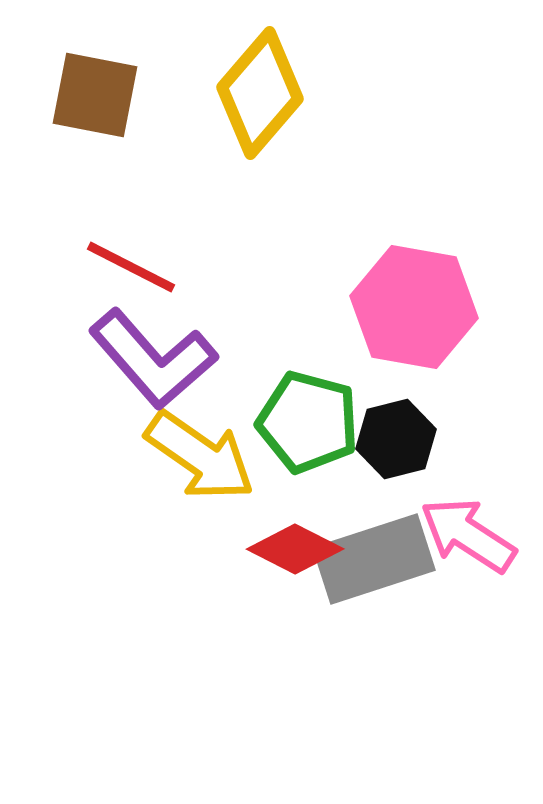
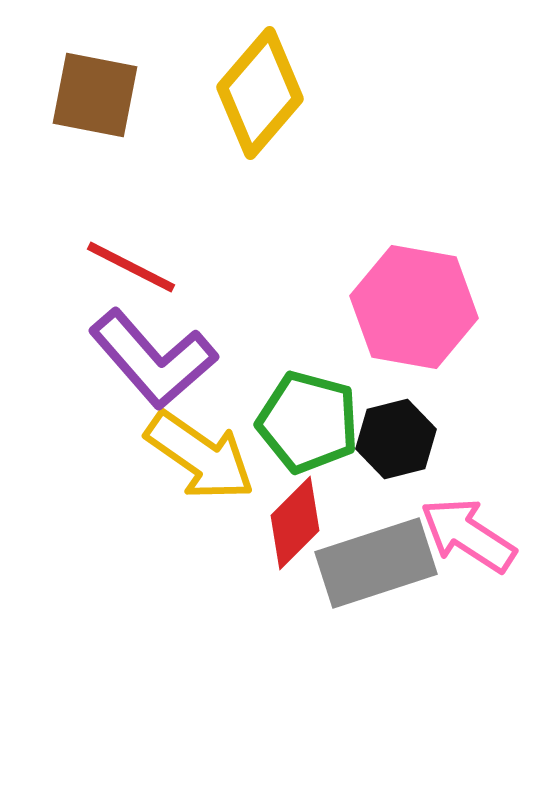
red diamond: moved 26 px up; rotated 72 degrees counterclockwise
gray rectangle: moved 2 px right, 4 px down
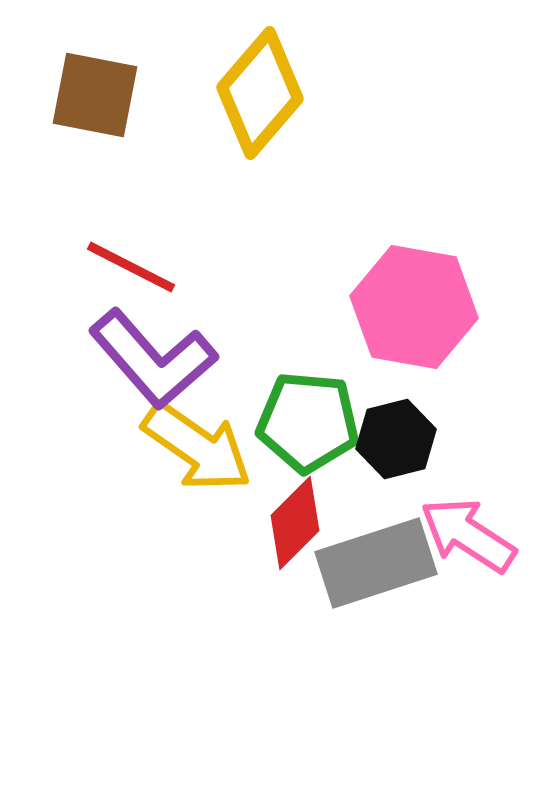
green pentagon: rotated 10 degrees counterclockwise
yellow arrow: moved 3 px left, 9 px up
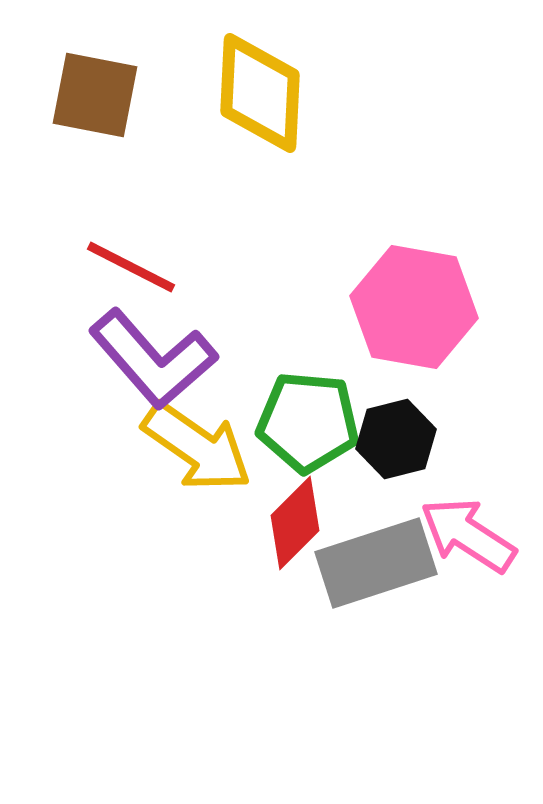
yellow diamond: rotated 38 degrees counterclockwise
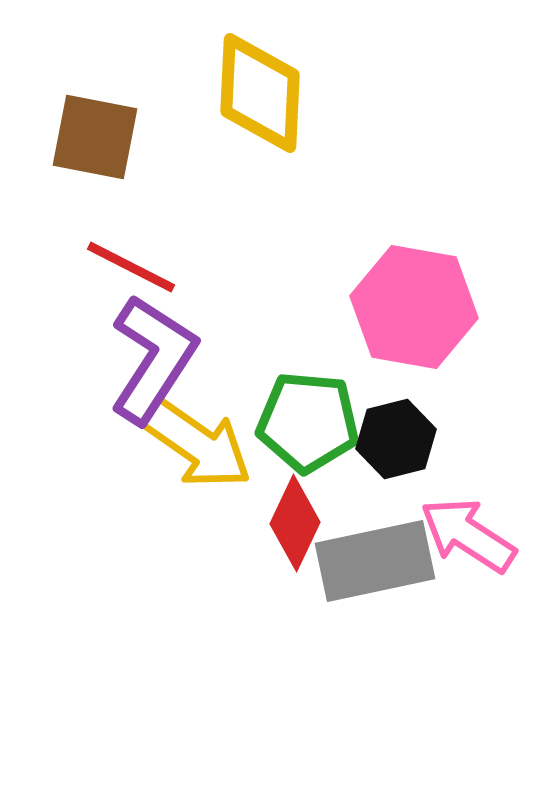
brown square: moved 42 px down
purple L-shape: rotated 106 degrees counterclockwise
yellow arrow: moved 3 px up
red diamond: rotated 20 degrees counterclockwise
gray rectangle: moved 1 px left, 2 px up; rotated 6 degrees clockwise
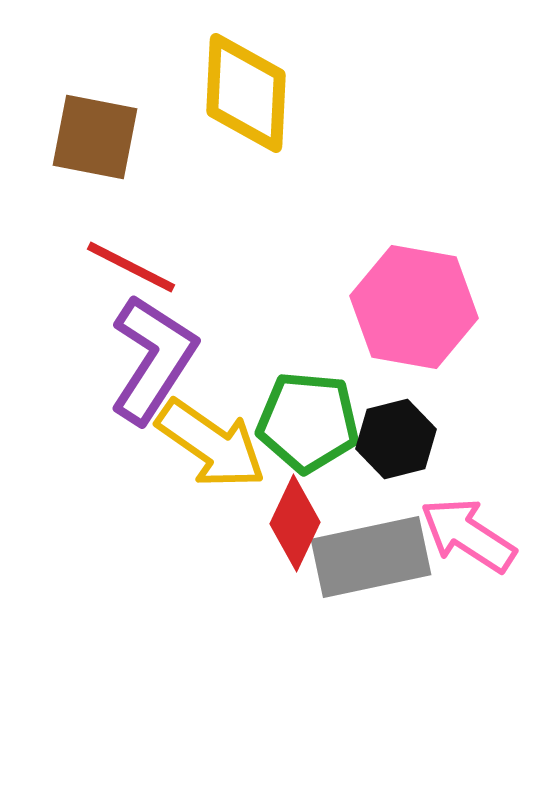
yellow diamond: moved 14 px left
yellow arrow: moved 14 px right
gray rectangle: moved 4 px left, 4 px up
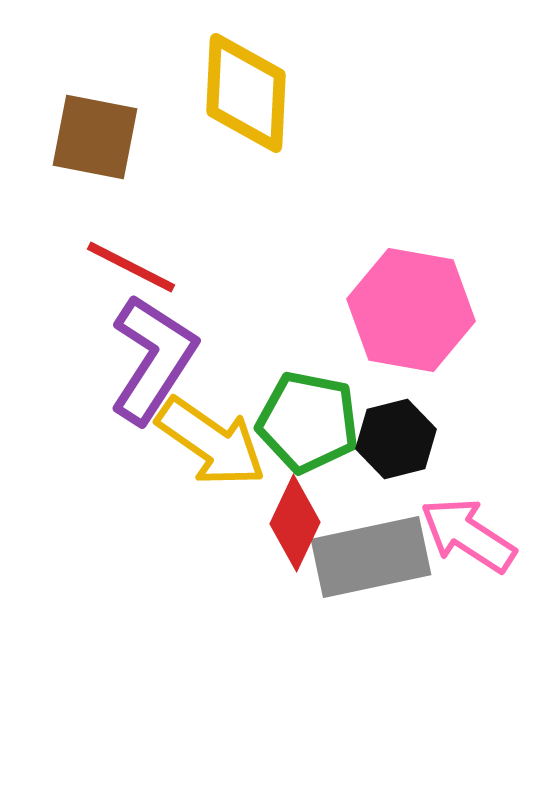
pink hexagon: moved 3 px left, 3 px down
green pentagon: rotated 6 degrees clockwise
yellow arrow: moved 2 px up
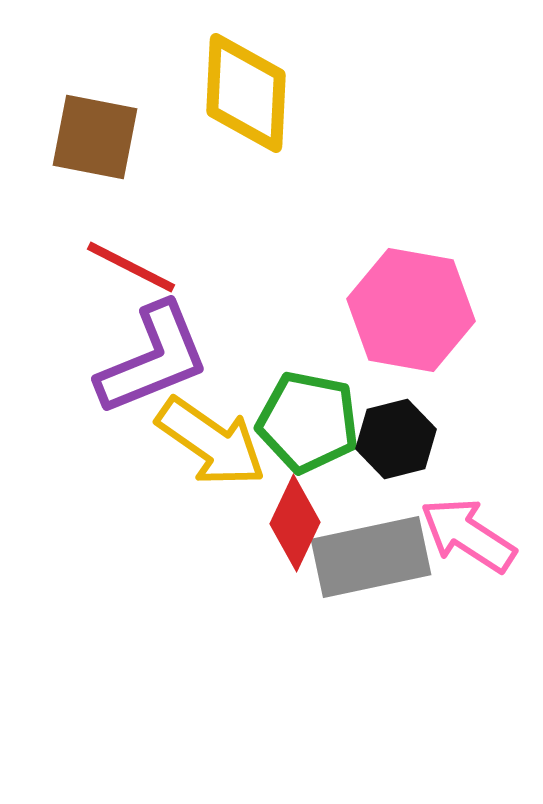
purple L-shape: rotated 35 degrees clockwise
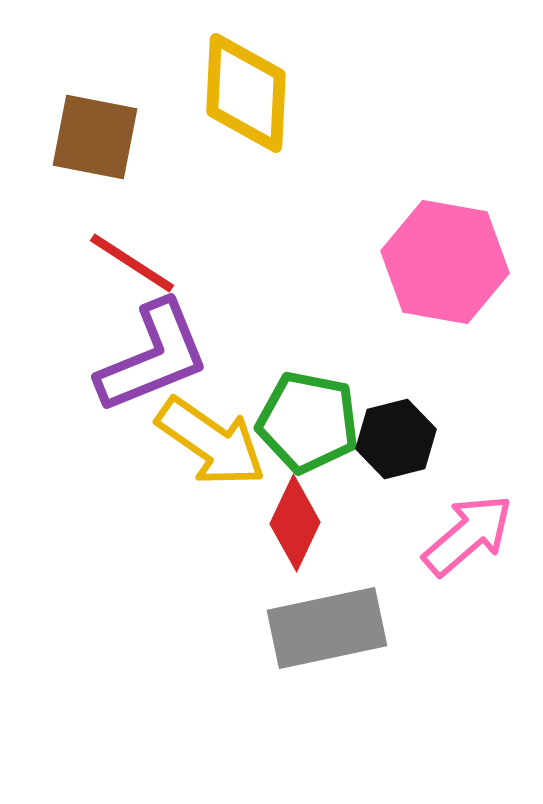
red line: moved 1 px right, 4 px up; rotated 6 degrees clockwise
pink hexagon: moved 34 px right, 48 px up
purple L-shape: moved 2 px up
pink arrow: rotated 106 degrees clockwise
gray rectangle: moved 44 px left, 71 px down
